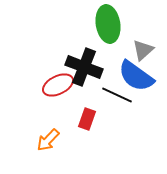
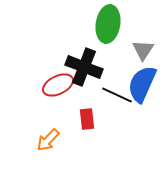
green ellipse: rotated 18 degrees clockwise
gray triangle: rotated 15 degrees counterclockwise
blue semicircle: moved 6 px right, 8 px down; rotated 78 degrees clockwise
red rectangle: rotated 25 degrees counterclockwise
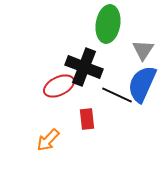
red ellipse: moved 1 px right, 1 px down
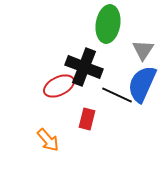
red rectangle: rotated 20 degrees clockwise
orange arrow: rotated 85 degrees counterclockwise
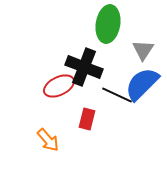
blue semicircle: rotated 21 degrees clockwise
